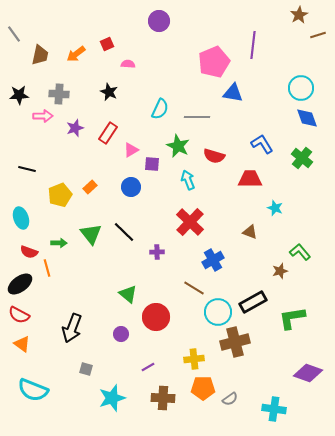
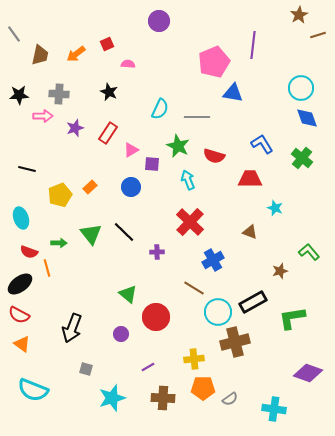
green L-shape at (300, 252): moved 9 px right
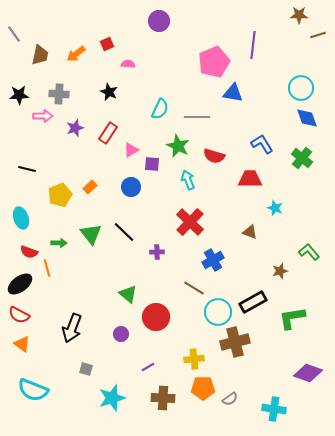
brown star at (299, 15): rotated 30 degrees clockwise
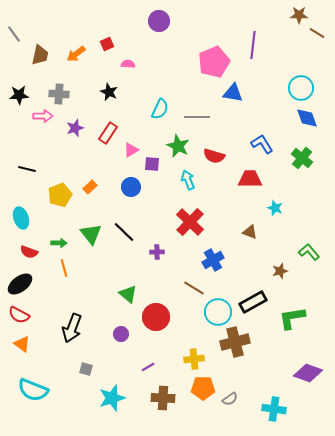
brown line at (318, 35): moved 1 px left, 2 px up; rotated 49 degrees clockwise
orange line at (47, 268): moved 17 px right
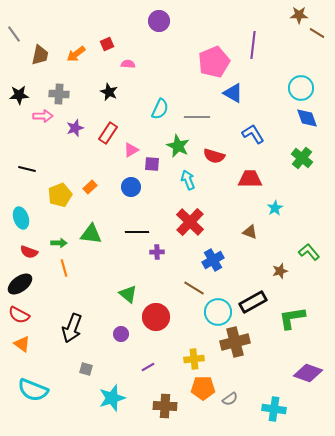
blue triangle at (233, 93): rotated 20 degrees clockwise
blue L-shape at (262, 144): moved 9 px left, 10 px up
cyan star at (275, 208): rotated 21 degrees clockwise
black line at (124, 232): moved 13 px right; rotated 45 degrees counterclockwise
green triangle at (91, 234): rotated 45 degrees counterclockwise
brown cross at (163, 398): moved 2 px right, 8 px down
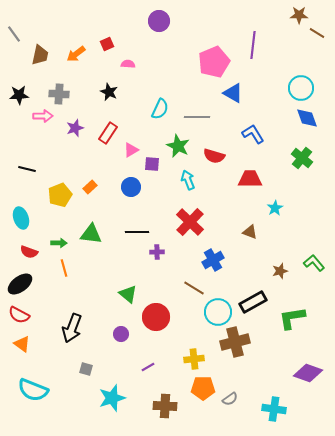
green L-shape at (309, 252): moved 5 px right, 11 px down
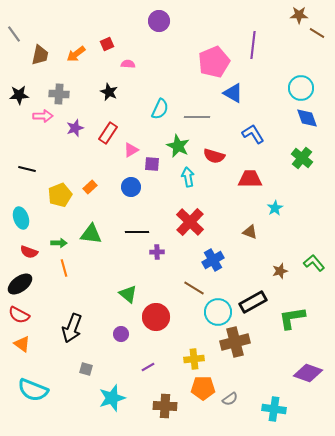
cyan arrow at (188, 180): moved 3 px up; rotated 12 degrees clockwise
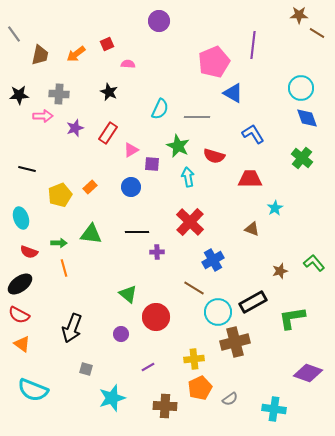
brown triangle at (250, 232): moved 2 px right, 3 px up
orange pentagon at (203, 388): moved 3 px left; rotated 25 degrees counterclockwise
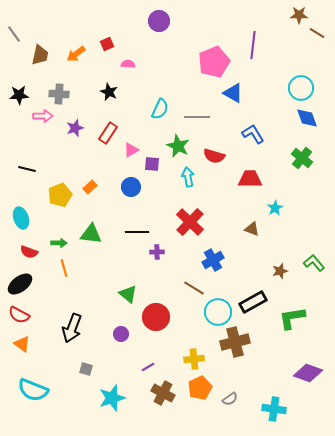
brown cross at (165, 406): moved 2 px left, 13 px up; rotated 25 degrees clockwise
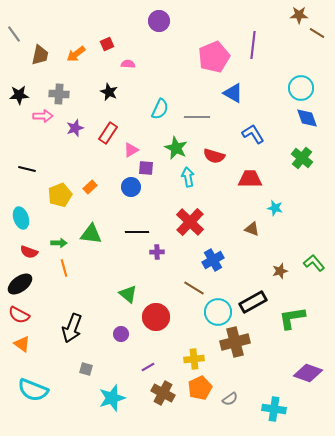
pink pentagon at (214, 62): moved 5 px up
green star at (178, 146): moved 2 px left, 2 px down
purple square at (152, 164): moved 6 px left, 4 px down
cyan star at (275, 208): rotated 28 degrees counterclockwise
